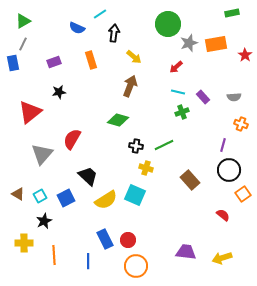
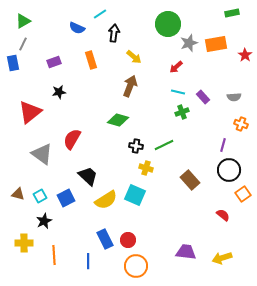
gray triangle at (42, 154): rotated 35 degrees counterclockwise
brown triangle at (18, 194): rotated 16 degrees counterclockwise
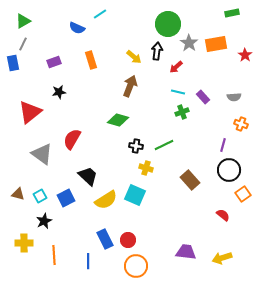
black arrow at (114, 33): moved 43 px right, 18 px down
gray star at (189, 43): rotated 18 degrees counterclockwise
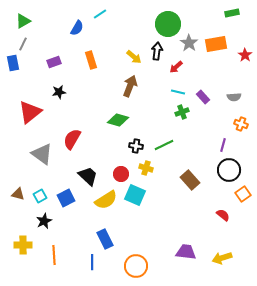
blue semicircle at (77, 28): rotated 84 degrees counterclockwise
red circle at (128, 240): moved 7 px left, 66 px up
yellow cross at (24, 243): moved 1 px left, 2 px down
blue line at (88, 261): moved 4 px right, 1 px down
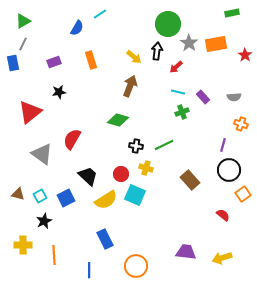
blue line at (92, 262): moved 3 px left, 8 px down
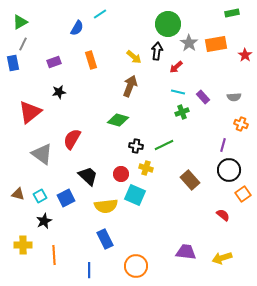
green triangle at (23, 21): moved 3 px left, 1 px down
yellow semicircle at (106, 200): moved 6 px down; rotated 25 degrees clockwise
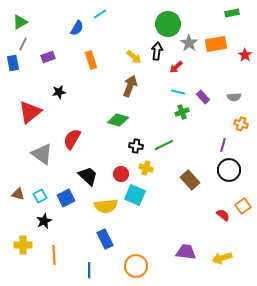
purple rectangle at (54, 62): moved 6 px left, 5 px up
orange square at (243, 194): moved 12 px down
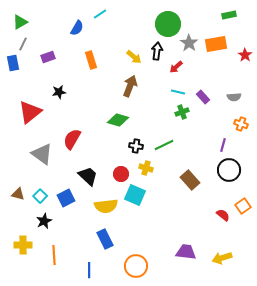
green rectangle at (232, 13): moved 3 px left, 2 px down
cyan square at (40, 196): rotated 16 degrees counterclockwise
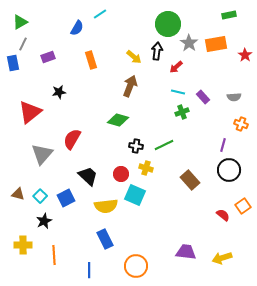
gray triangle at (42, 154): rotated 35 degrees clockwise
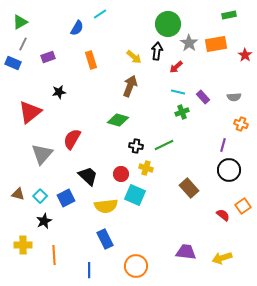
blue rectangle at (13, 63): rotated 56 degrees counterclockwise
brown rectangle at (190, 180): moved 1 px left, 8 px down
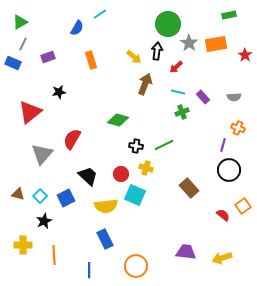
brown arrow at (130, 86): moved 15 px right, 2 px up
orange cross at (241, 124): moved 3 px left, 4 px down
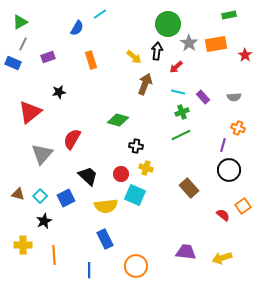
green line at (164, 145): moved 17 px right, 10 px up
